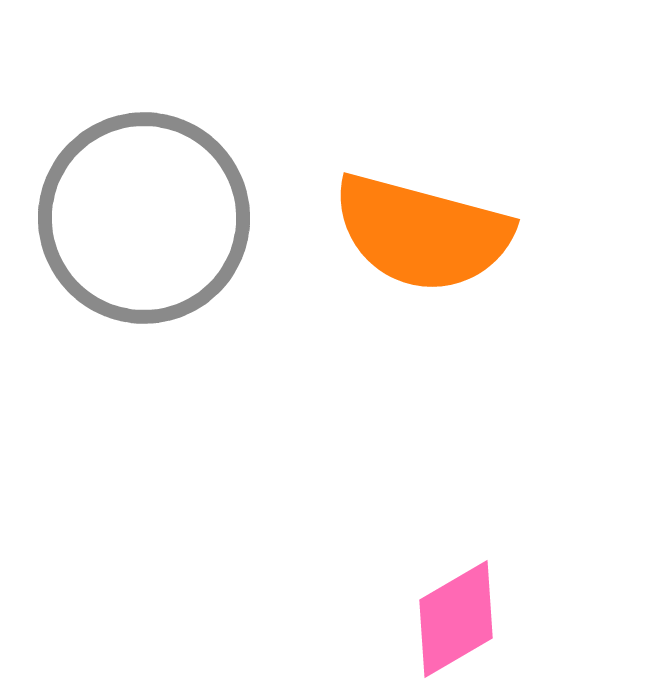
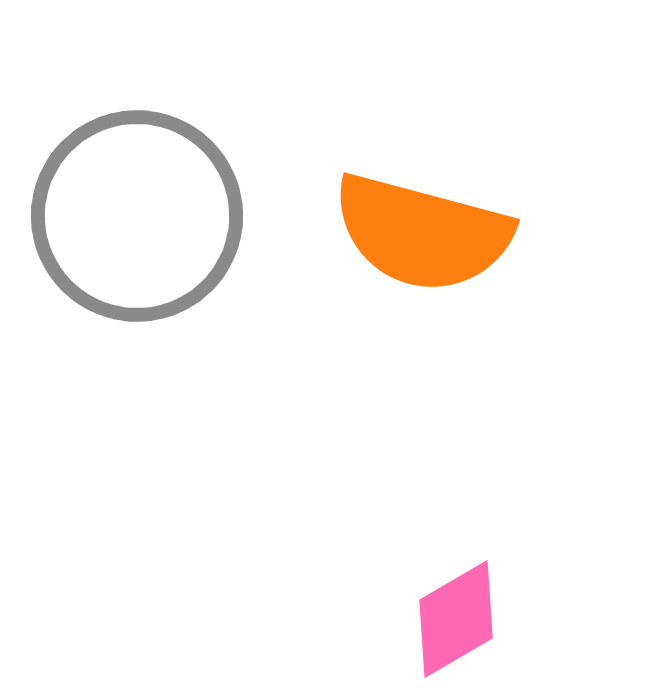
gray circle: moved 7 px left, 2 px up
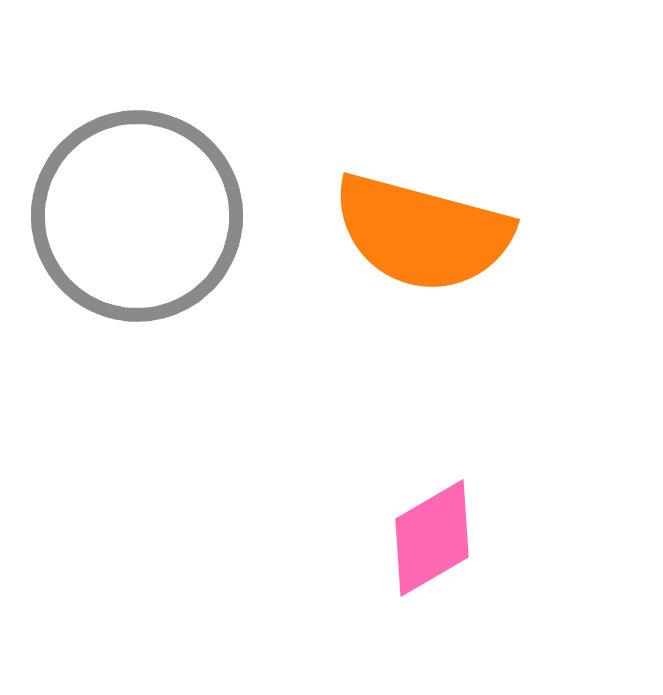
pink diamond: moved 24 px left, 81 px up
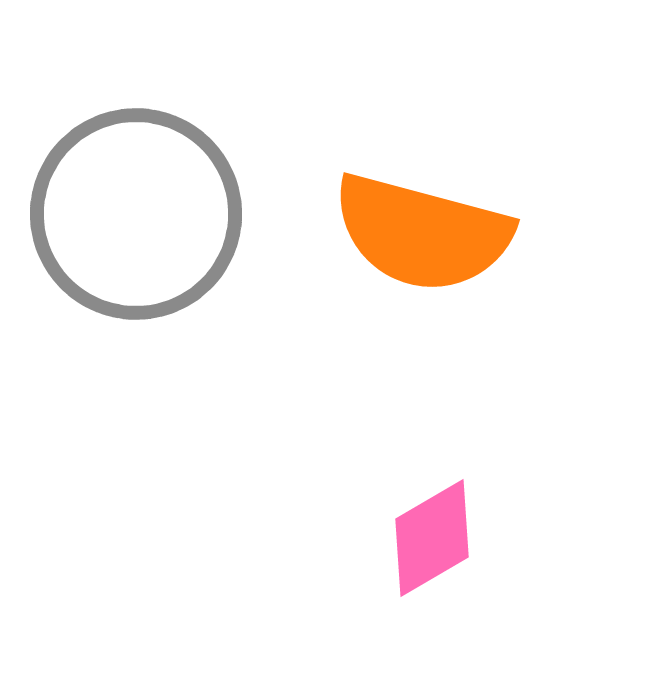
gray circle: moved 1 px left, 2 px up
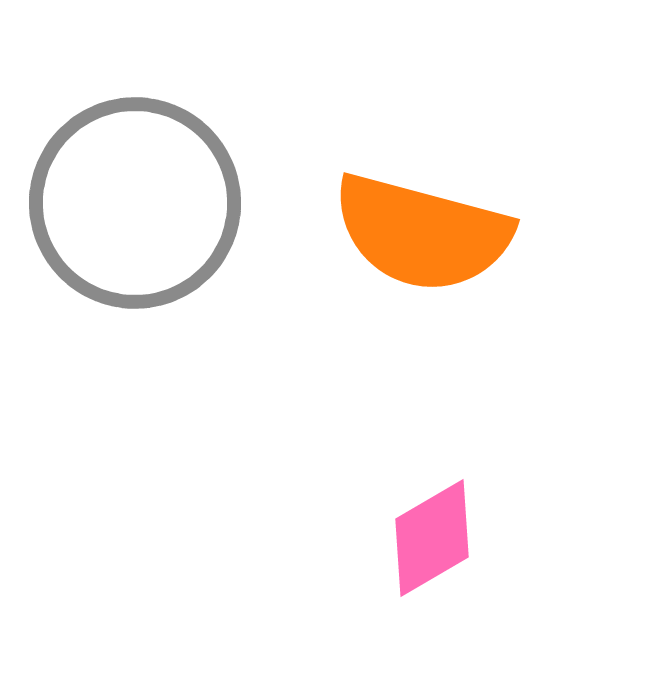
gray circle: moved 1 px left, 11 px up
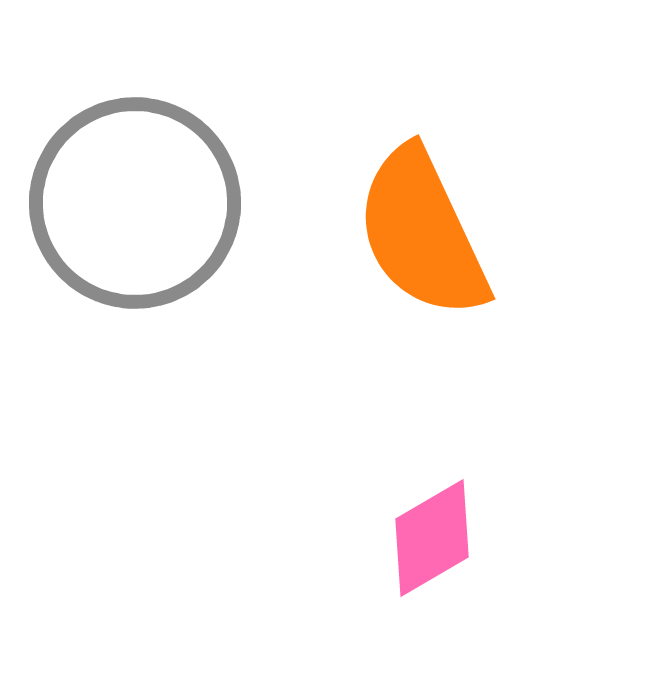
orange semicircle: rotated 50 degrees clockwise
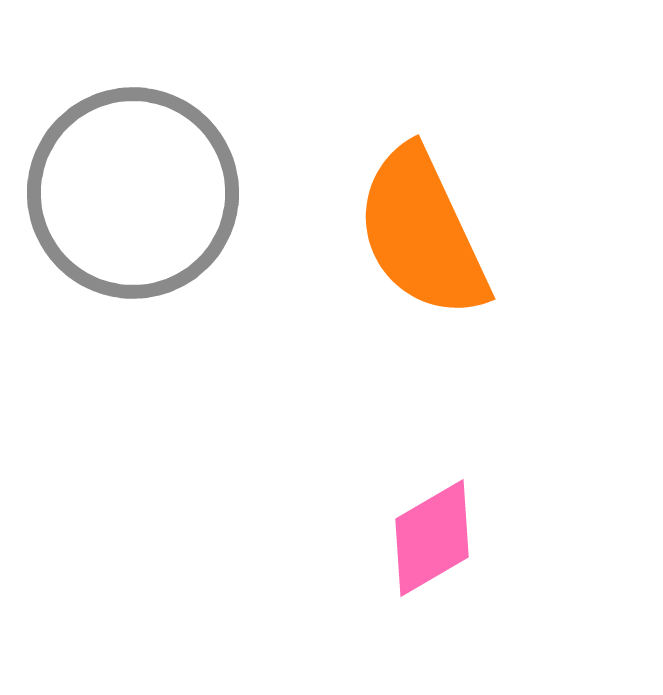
gray circle: moved 2 px left, 10 px up
